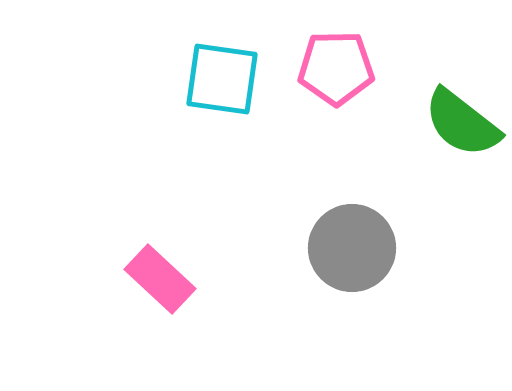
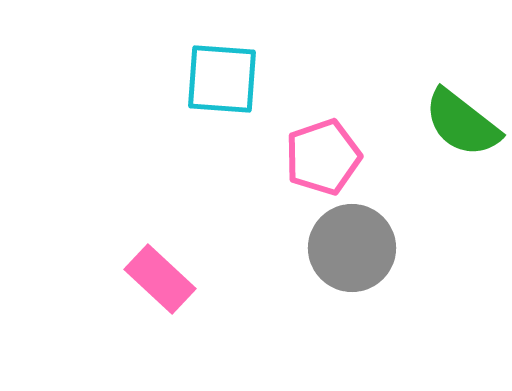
pink pentagon: moved 13 px left, 89 px down; rotated 18 degrees counterclockwise
cyan square: rotated 4 degrees counterclockwise
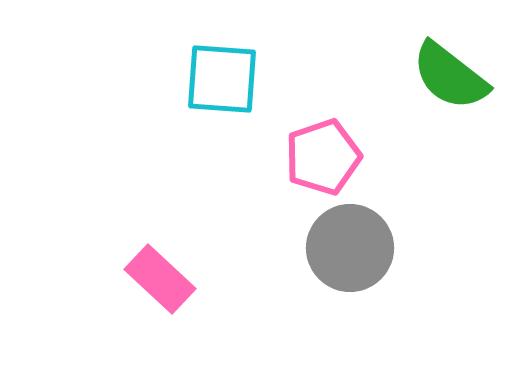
green semicircle: moved 12 px left, 47 px up
gray circle: moved 2 px left
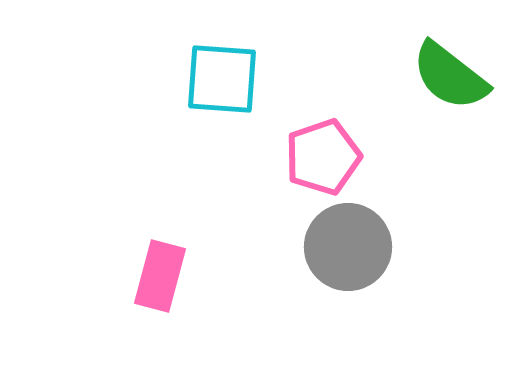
gray circle: moved 2 px left, 1 px up
pink rectangle: moved 3 px up; rotated 62 degrees clockwise
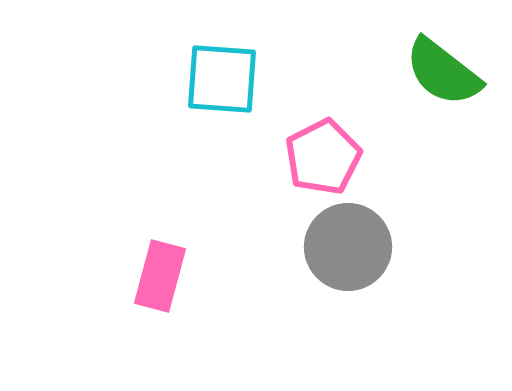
green semicircle: moved 7 px left, 4 px up
pink pentagon: rotated 8 degrees counterclockwise
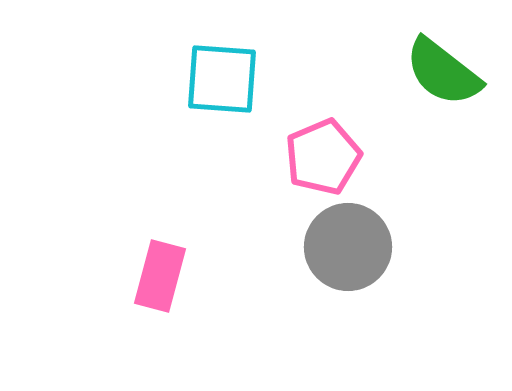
pink pentagon: rotated 4 degrees clockwise
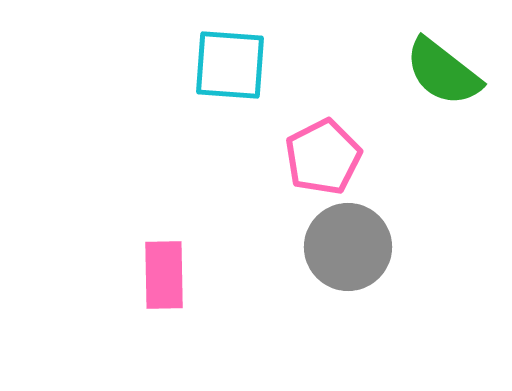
cyan square: moved 8 px right, 14 px up
pink pentagon: rotated 4 degrees counterclockwise
pink rectangle: moved 4 px right, 1 px up; rotated 16 degrees counterclockwise
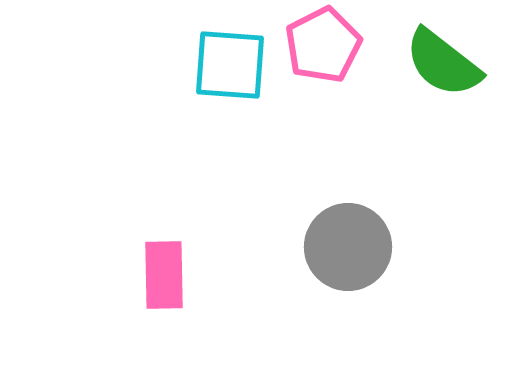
green semicircle: moved 9 px up
pink pentagon: moved 112 px up
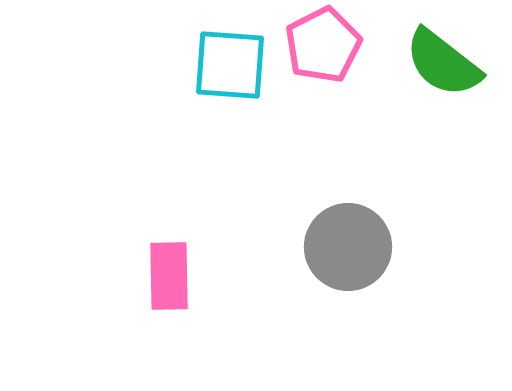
pink rectangle: moved 5 px right, 1 px down
